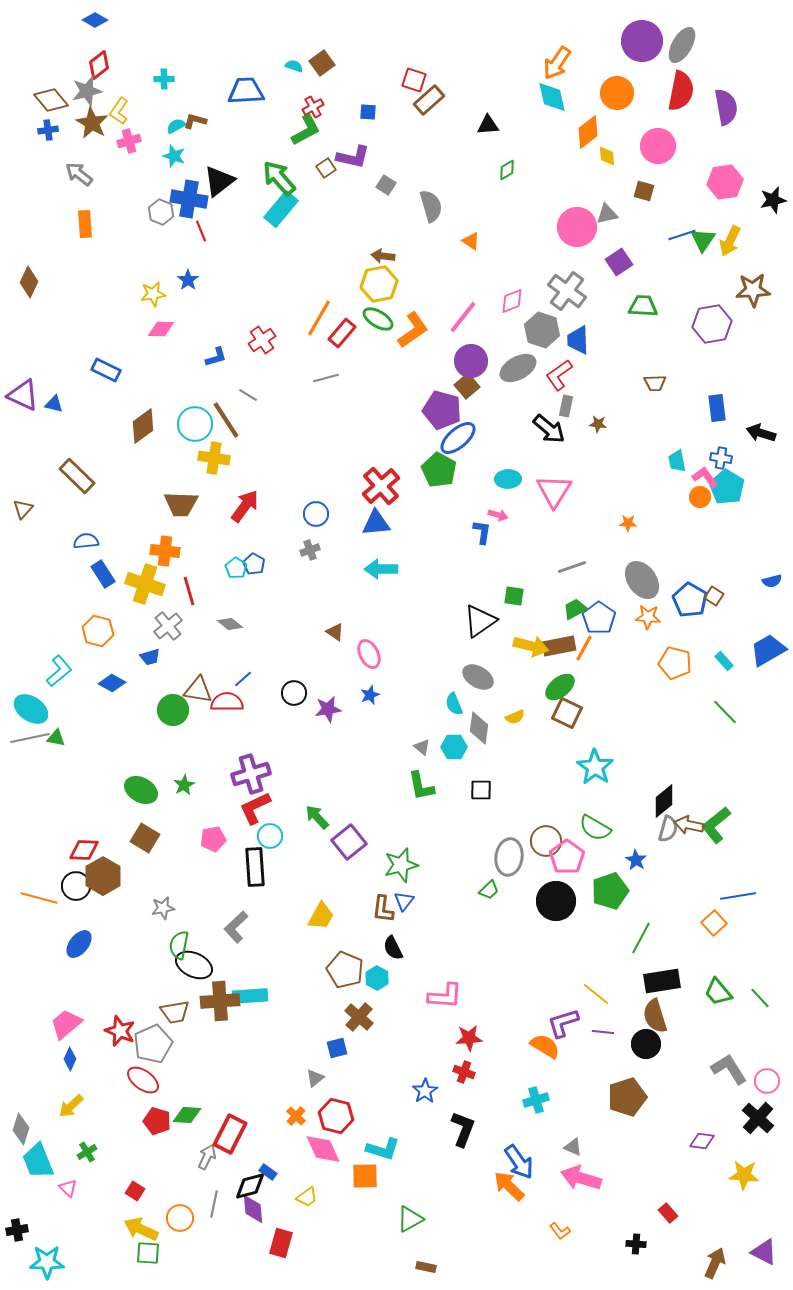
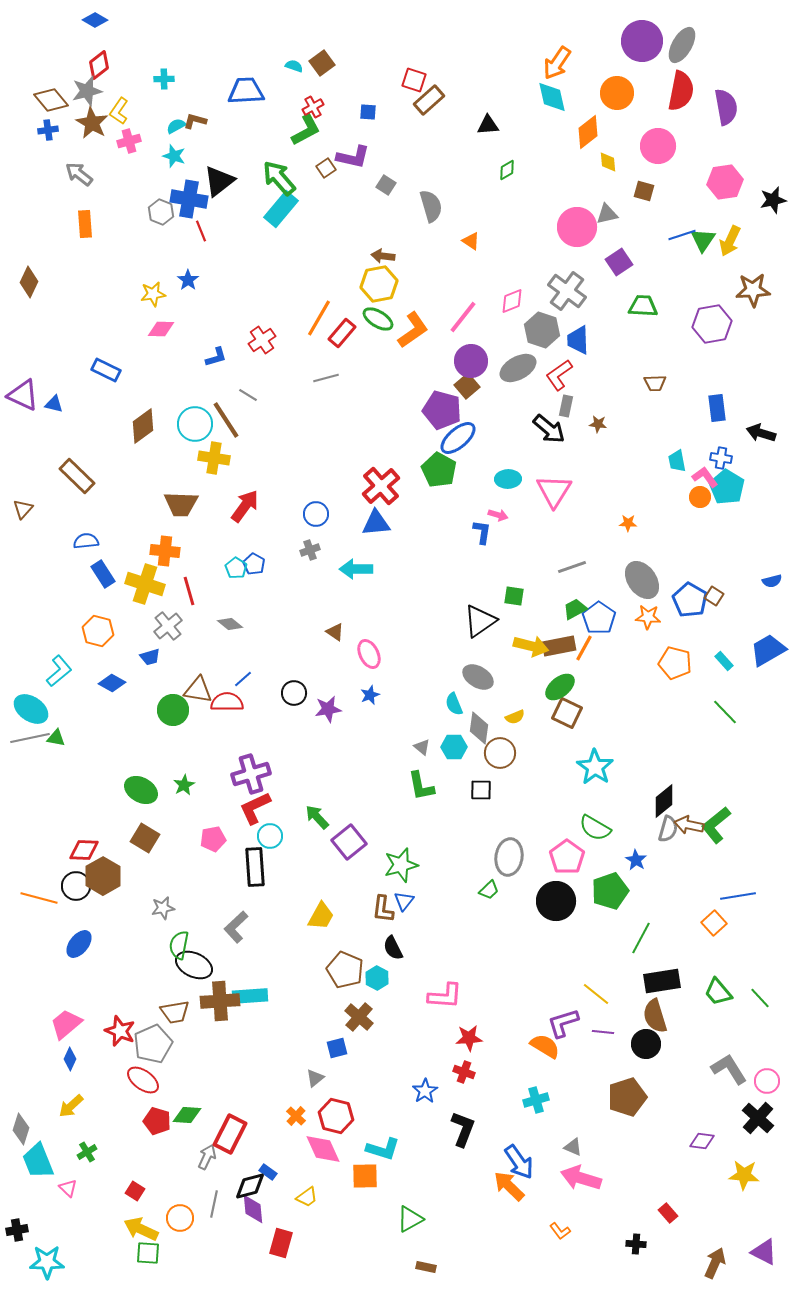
yellow diamond at (607, 156): moved 1 px right, 6 px down
cyan arrow at (381, 569): moved 25 px left
brown circle at (546, 841): moved 46 px left, 88 px up
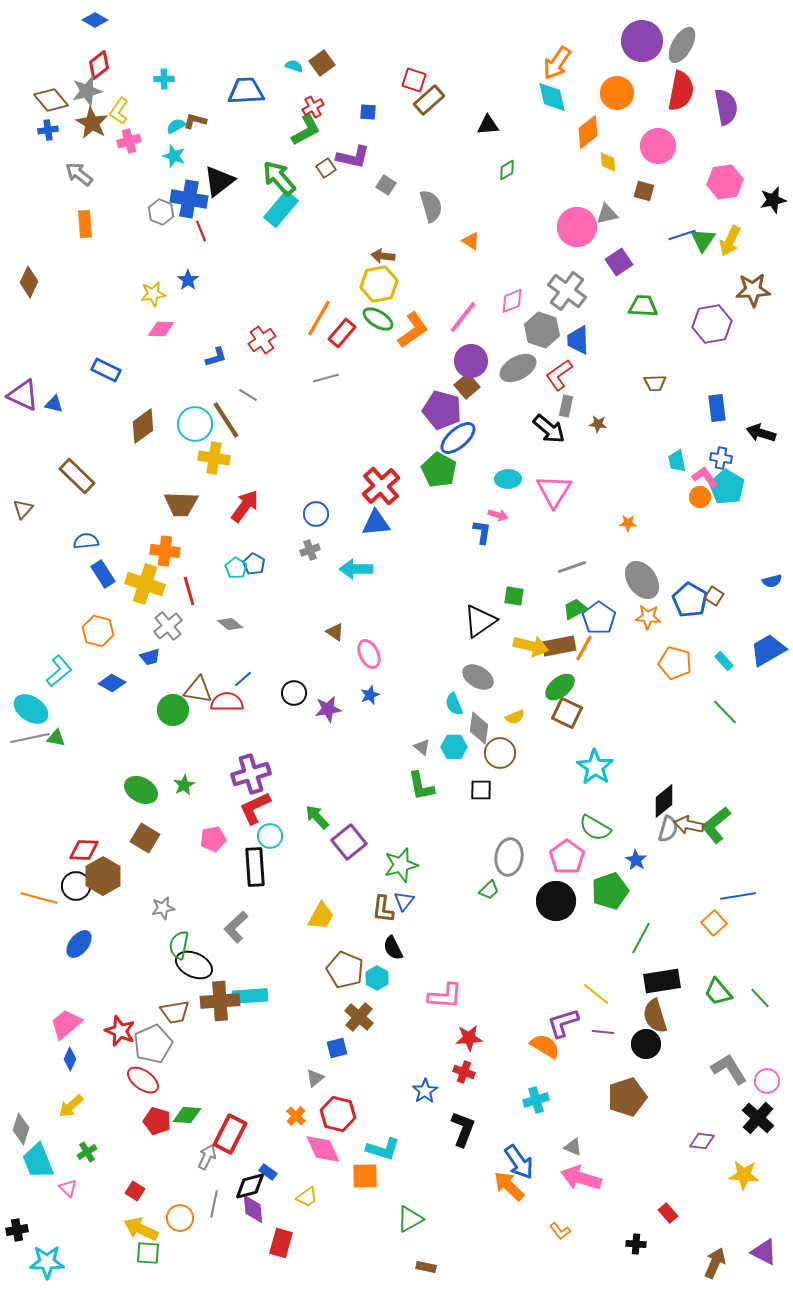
red hexagon at (336, 1116): moved 2 px right, 2 px up
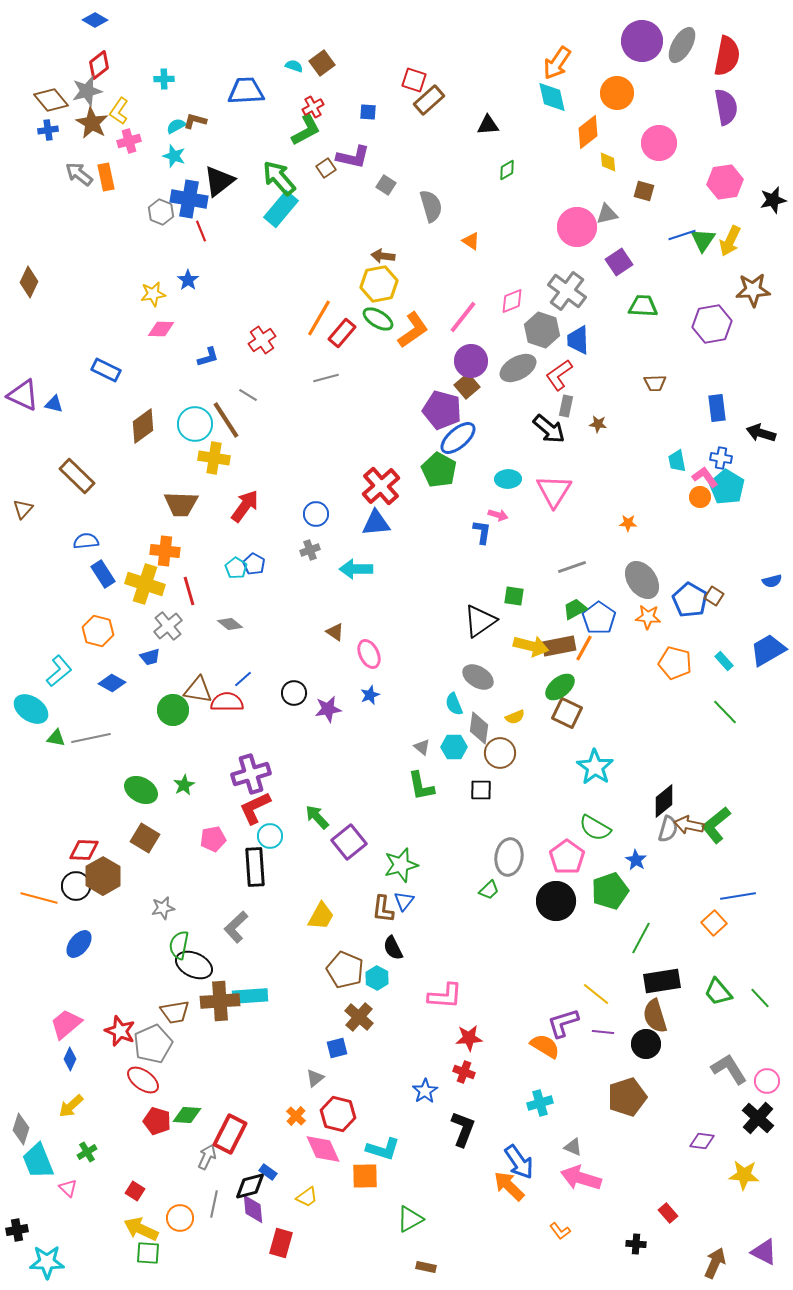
red semicircle at (681, 91): moved 46 px right, 35 px up
pink circle at (658, 146): moved 1 px right, 3 px up
orange rectangle at (85, 224): moved 21 px right, 47 px up; rotated 8 degrees counterclockwise
blue L-shape at (216, 357): moved 8 px left
gray line at (30, 738): moved 61 px right
cyan cross at (536, 1100): moved 4 px right, 3 px down
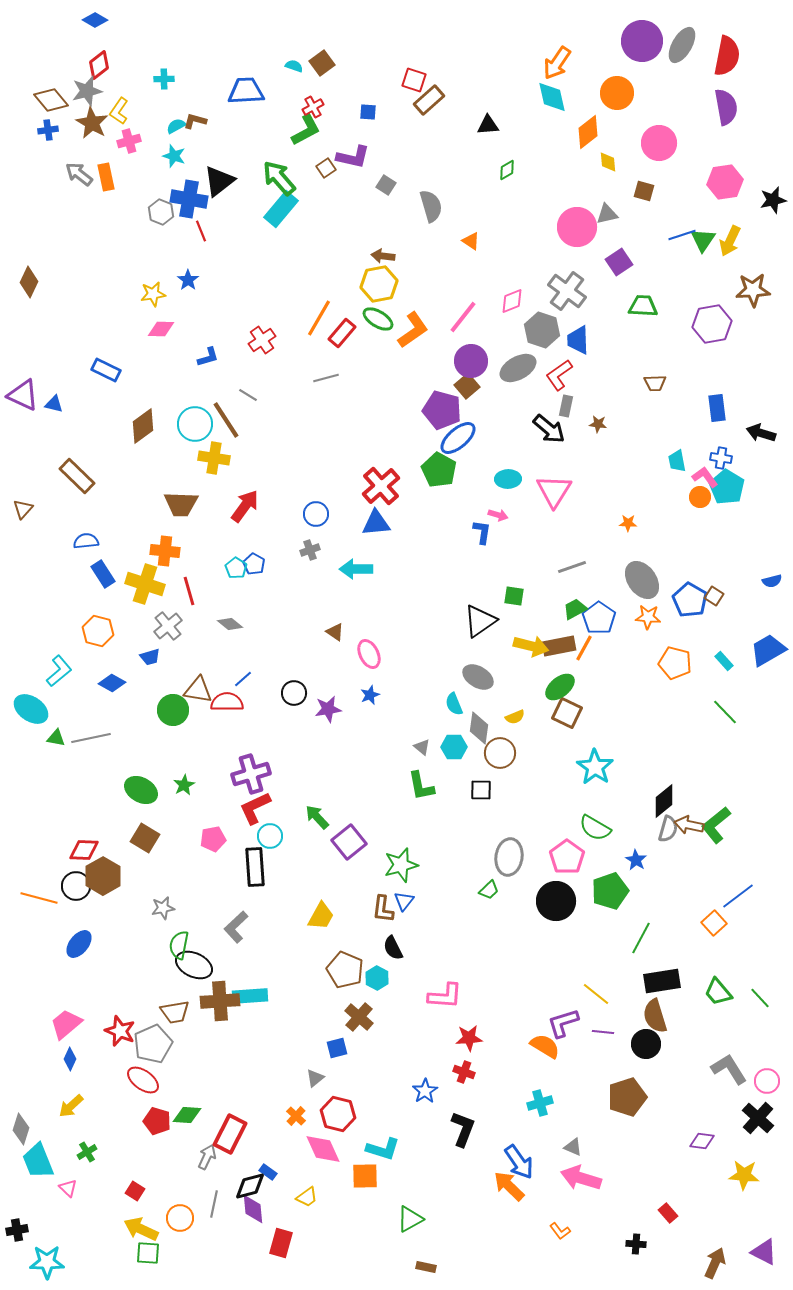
blue line at (738, 896): rotated 28 degrees counterclockwise
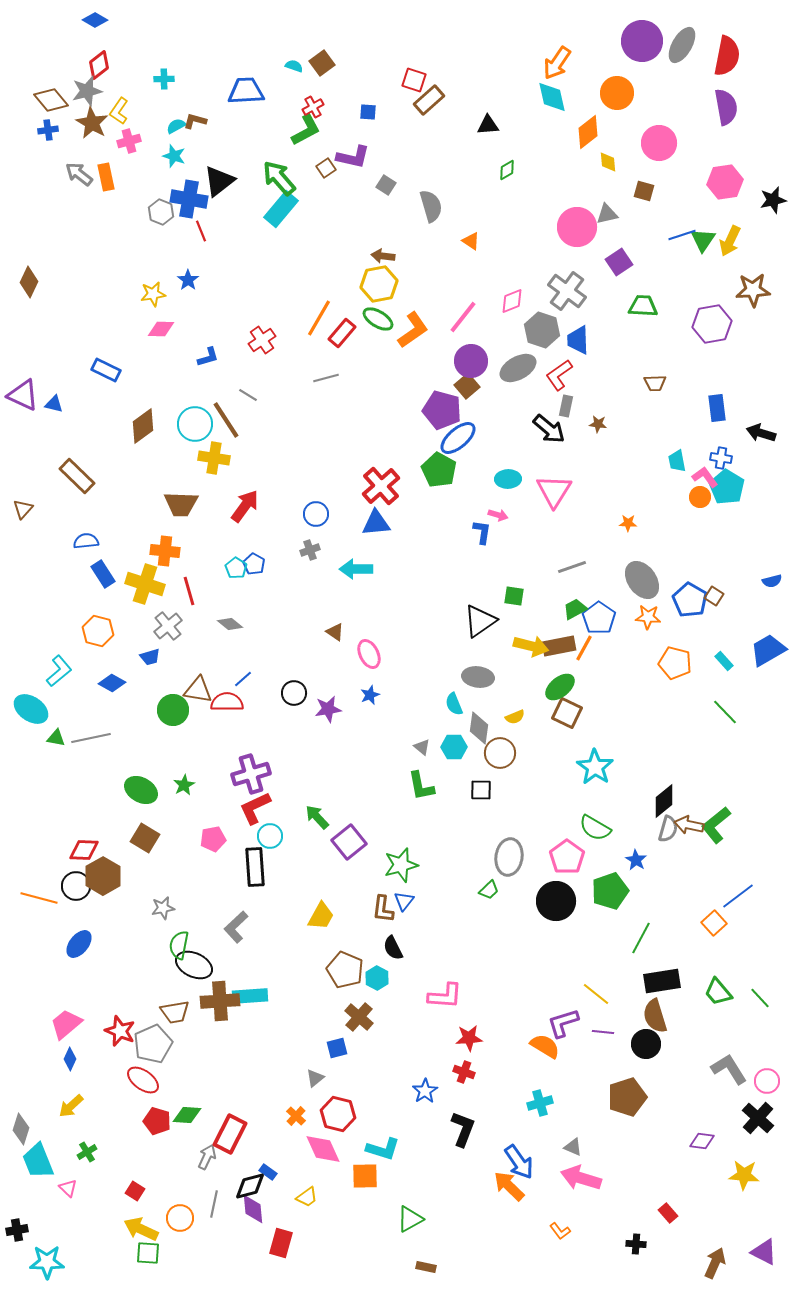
gray ellipse at (478, 677): rotated 24 degrees counterclockwise
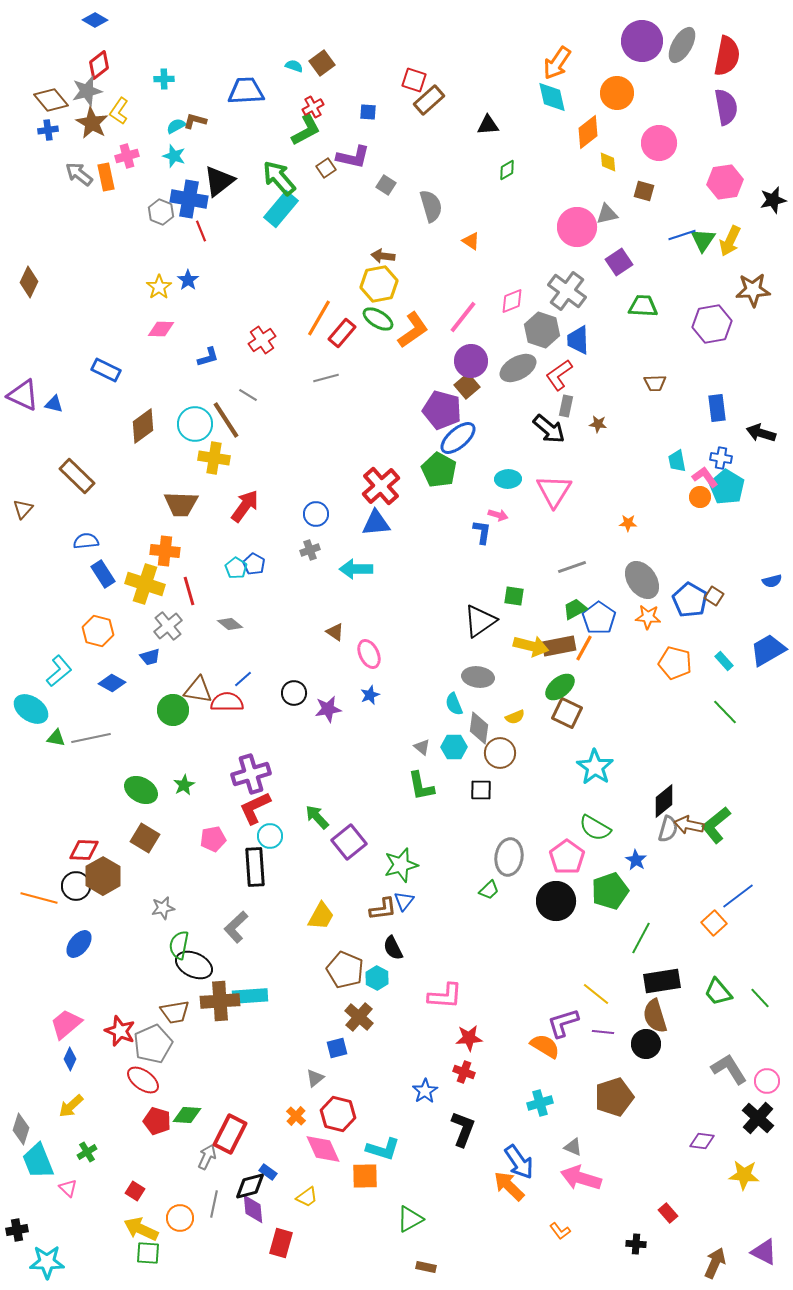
pink cross at (129, 141): moved 2 px left, 15 px down
yellow star at (153, 294): moved 6 px right, 7 px up; rotated 25 degrees counterclockwise
brown L-shape at (383, 909): rotated 104 degrees counterclockwise
brown pentagon at (627, 1097): moved 13 px left
